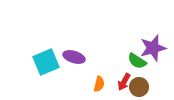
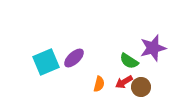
purple ellipse: moved 1 px down; rotated 60 degrees counterclockwise
green semicircle: moved 8 px left
red arrow: rotated 30 degrees clockwise
brown circle: moved 2 px right
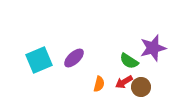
cyan square: moved 7 px left, 2 px up
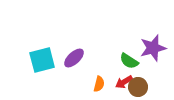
cyan square: moved 3 px right; rotated 8 degrees clockwise
brown circle: moved 3 px left
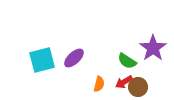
purple star: rotated 20 degrees counterclockwise
green semicircle: moved 2 px left
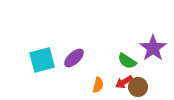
orange semicircle: moved 1 px left, 1 px down
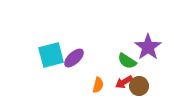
purple star: moved 5 px left, 1 px up
cyan square: moved 9 px right, 5 px up
brown circle: moved 1 px right, 1 px up
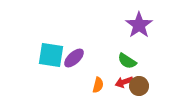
purple star: moved 9 px left, 22 px up
cyan square: rotated 24 degrees clockwise
red arrow: rotated 12 degrees clockwise
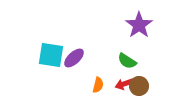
red arrow: moved 2 px down
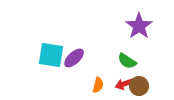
purple star: moved 1 px down
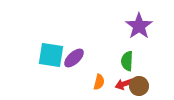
green semicircle: rotated 60 degrees clockwise
orange semicircle: moved 1 px right, 3 px up
